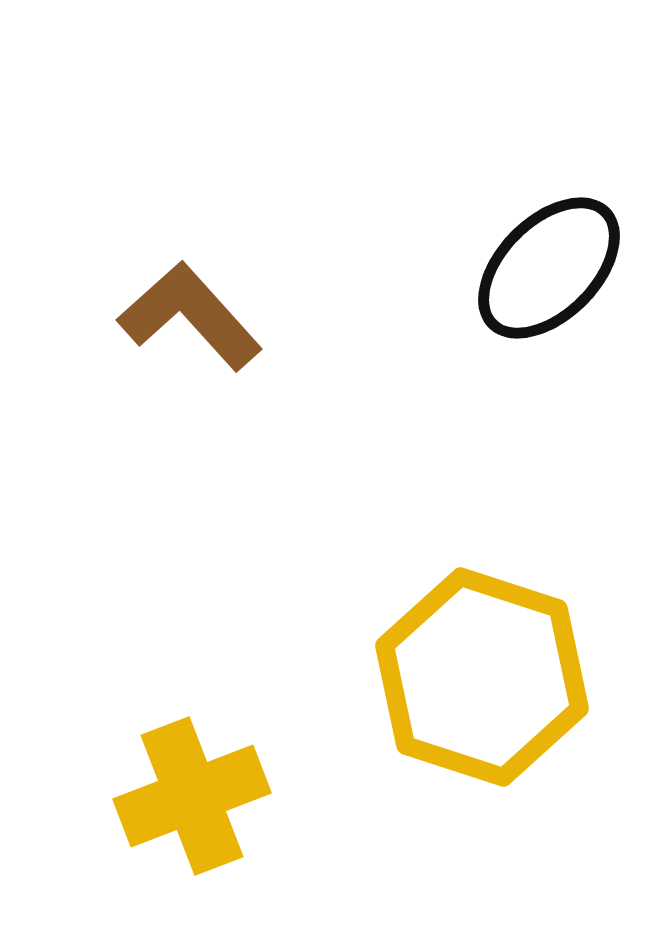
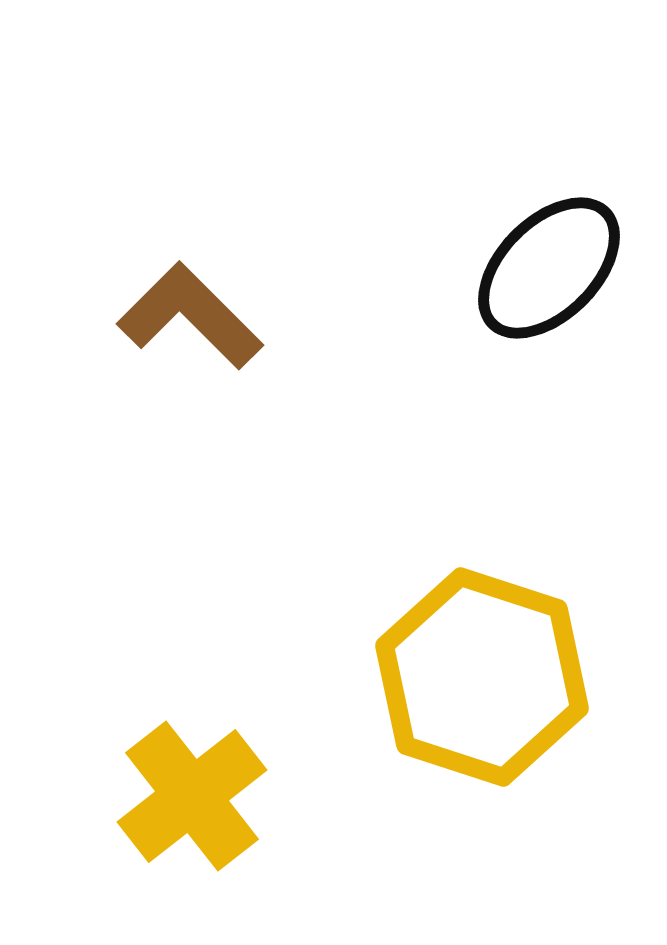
brown L-shape: rotated 3 degrees counterclockwise
yellow cross: rotated 17 degrees counterclockwise
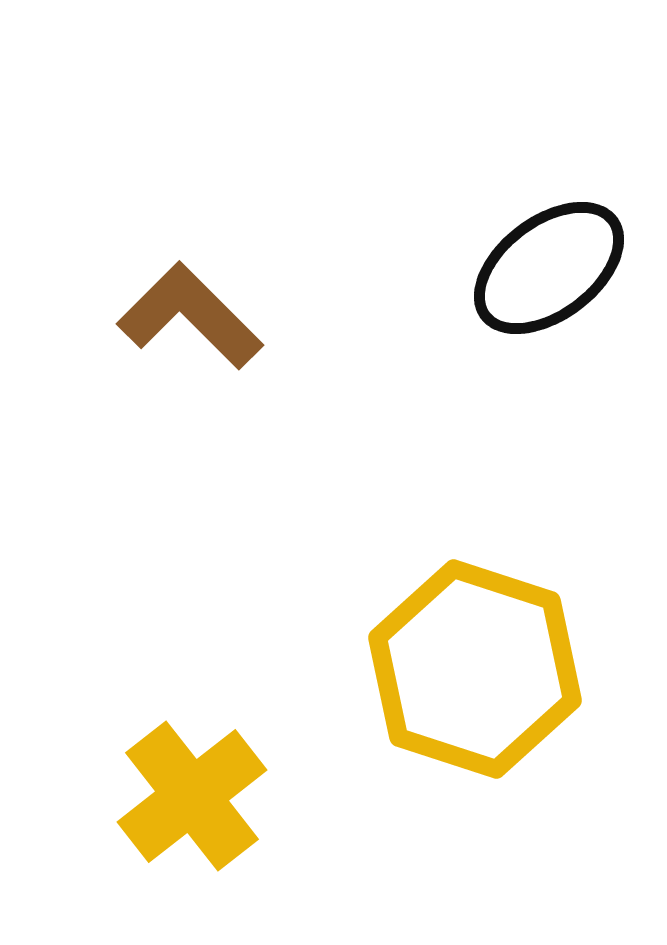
black ellipse: rotated 8 degrees clockwise
yellow hexagon: moved 7 px left, 8 px up
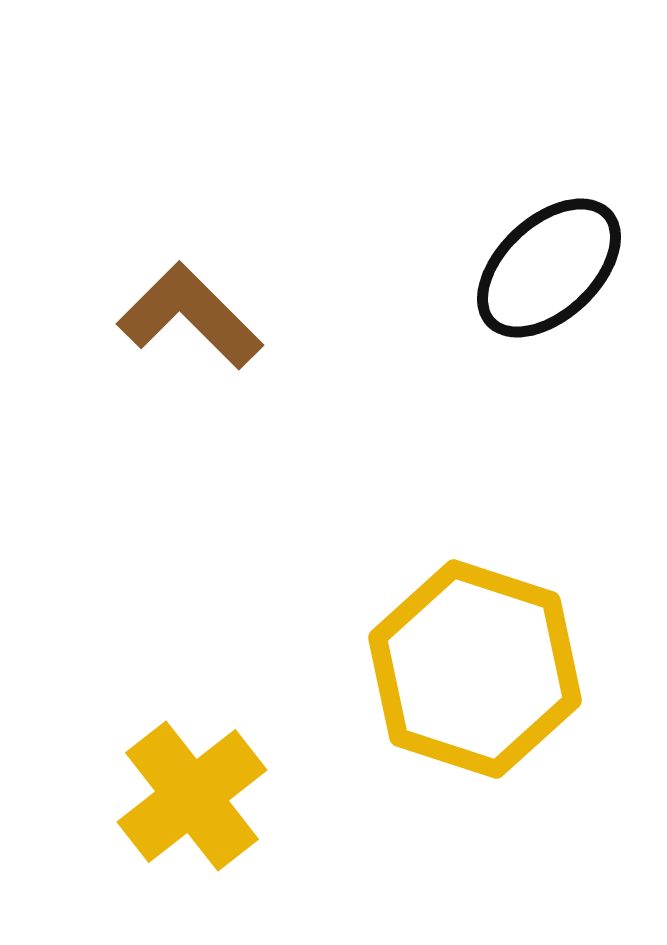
black ellipse: rotated 6 degrees counterclockwise
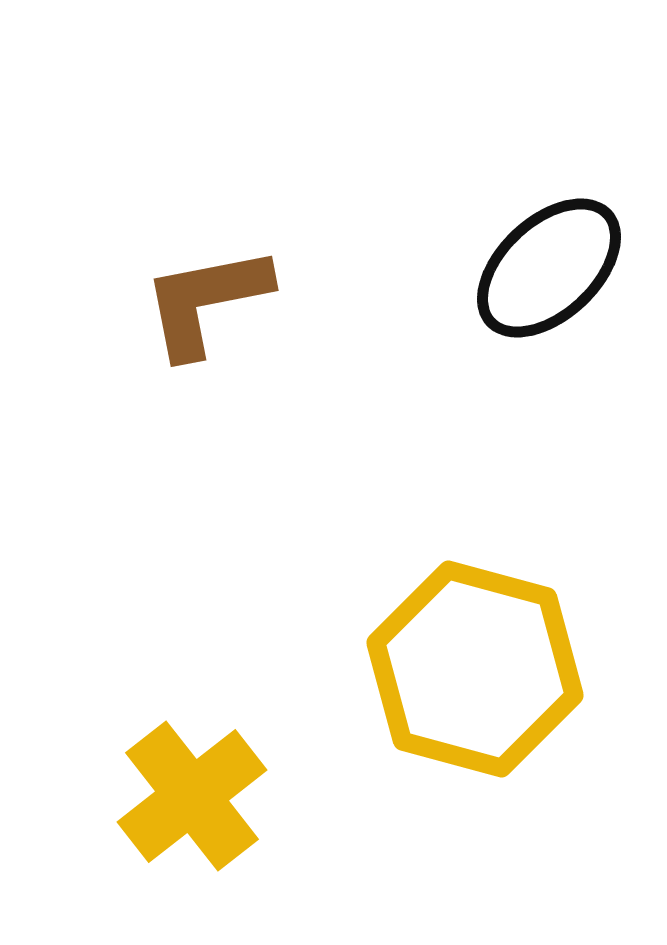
brown L-shape: moved 16 px right, 15 px up; rotated 56 degrees counterclockwise
yellow hexagon: rotated 3 degrees counterclockwise
